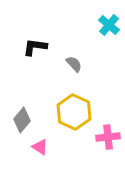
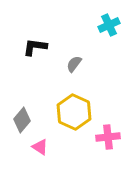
cyan cross: rotated 25 degrees clockwise
gray semicircle: rotated 102 degrees counterclockwise
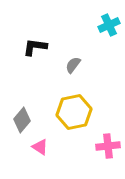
gray semicircle: moved 1 px left, 1 px down
yellow hexagon: rotated 24 degrees clockwise
pink cross: moved 9 px down
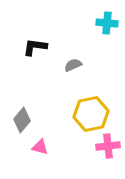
cyan cross: moved 2 px left, 2 px up; rotated 30 degrees clockwise
gray semicircle: rotated 30 degrees clockwise
yellow hexagon: moved 17 px right, 2 px down
pink triangle: rotated 18 degrees counterclockwise
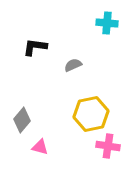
pink cross: rotated 15 degrees clockwise
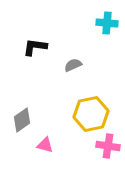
gray diamond: rotated 15 degrees clockwise
pink triangle: moved 5 px right, 2 px up
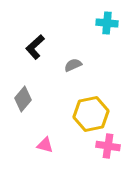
black L-shape: rotated 50 degrees counterclockwise
gray diamond: moved 1 px right, 21 px up; rotated 15 degrees counterclockwise
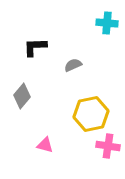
black L-shape: rotated 40 degrees clockwise
gray diamond: moved 1 px left, 3 px up
